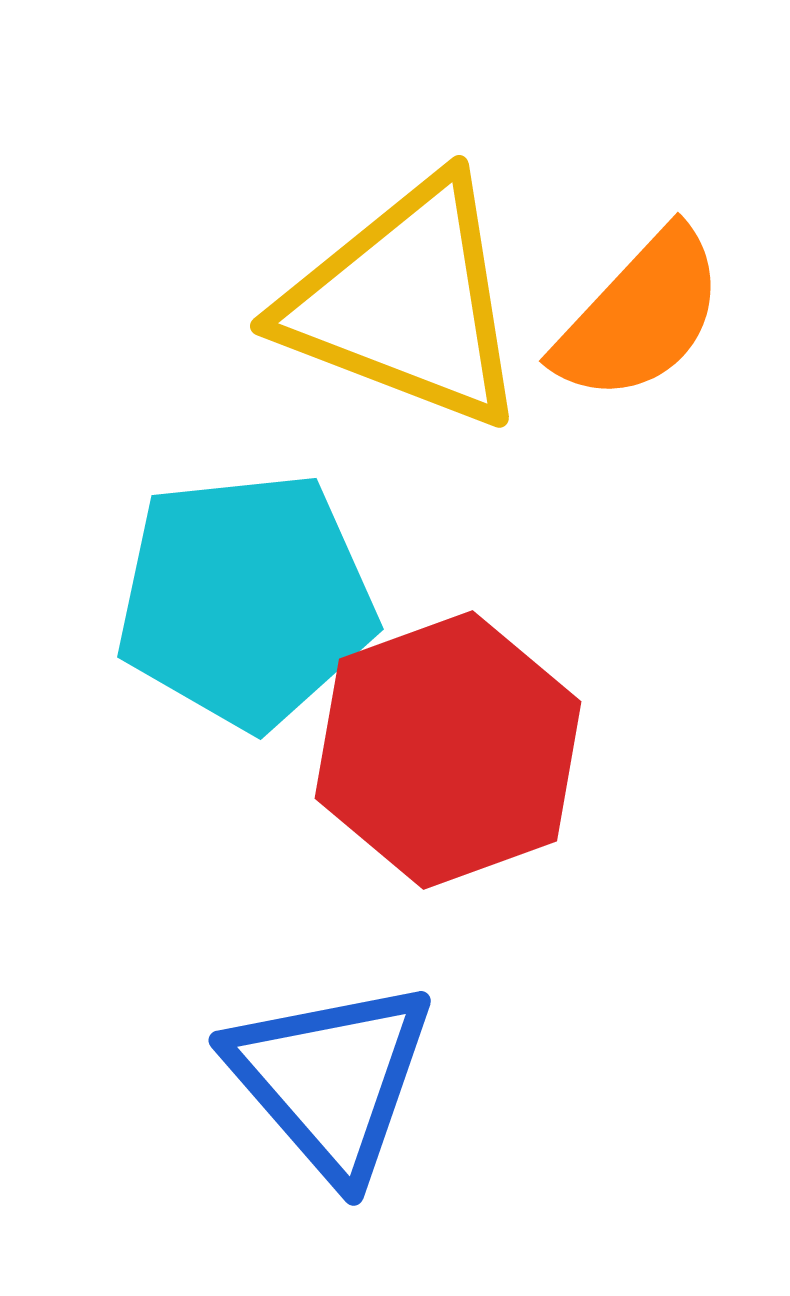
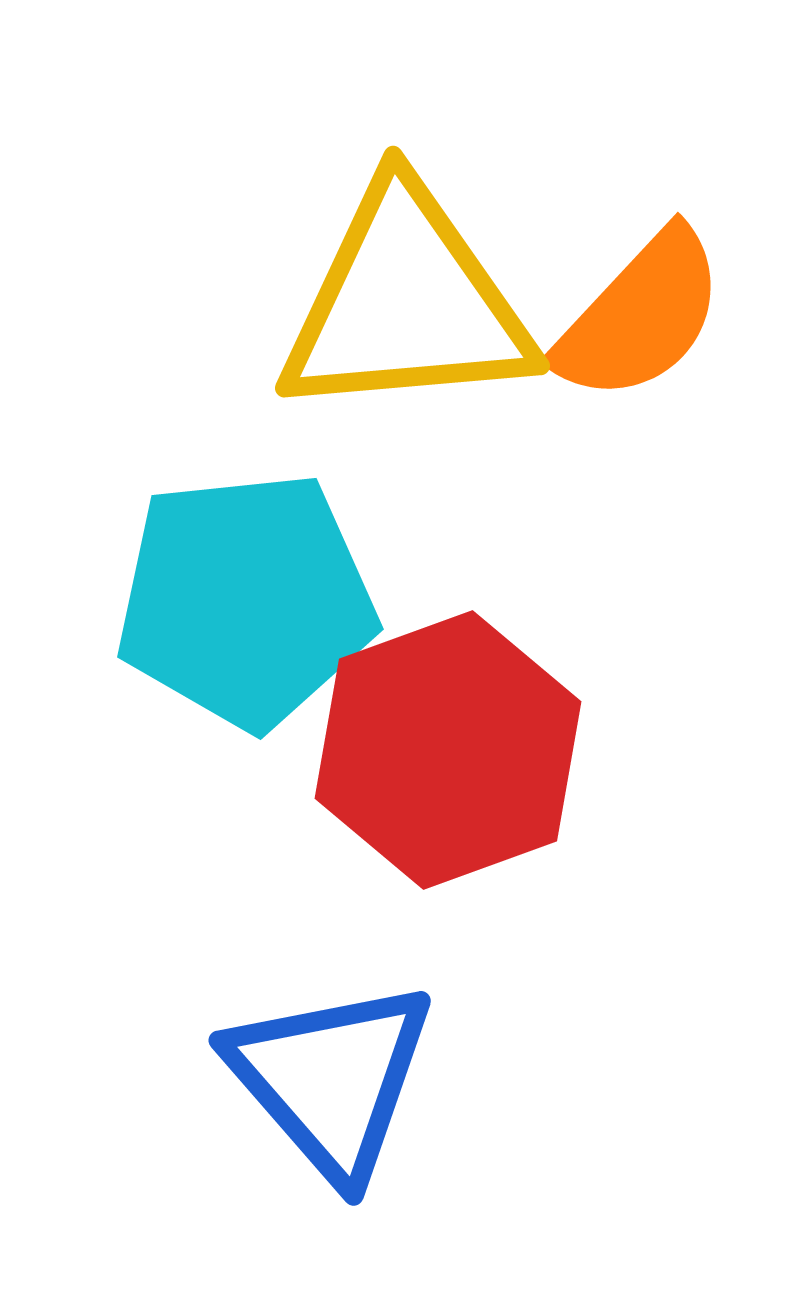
yellow triangle: rotated 26 degrees counterclockwise
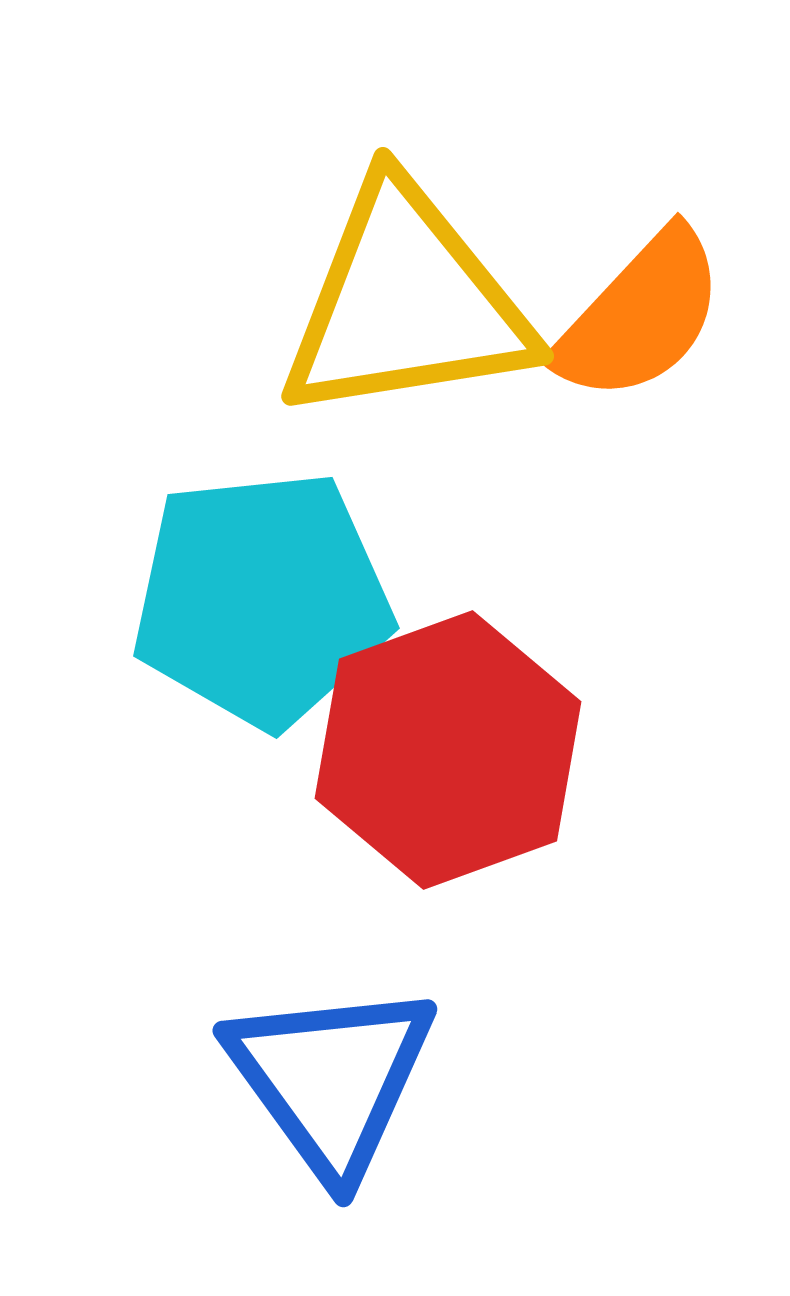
yellow triangle: rotated 4 degrees counterclockwise
cyan pentagon: moved 16 px right, 1 px up
blue triangle: rotated 5 degrees clockwise
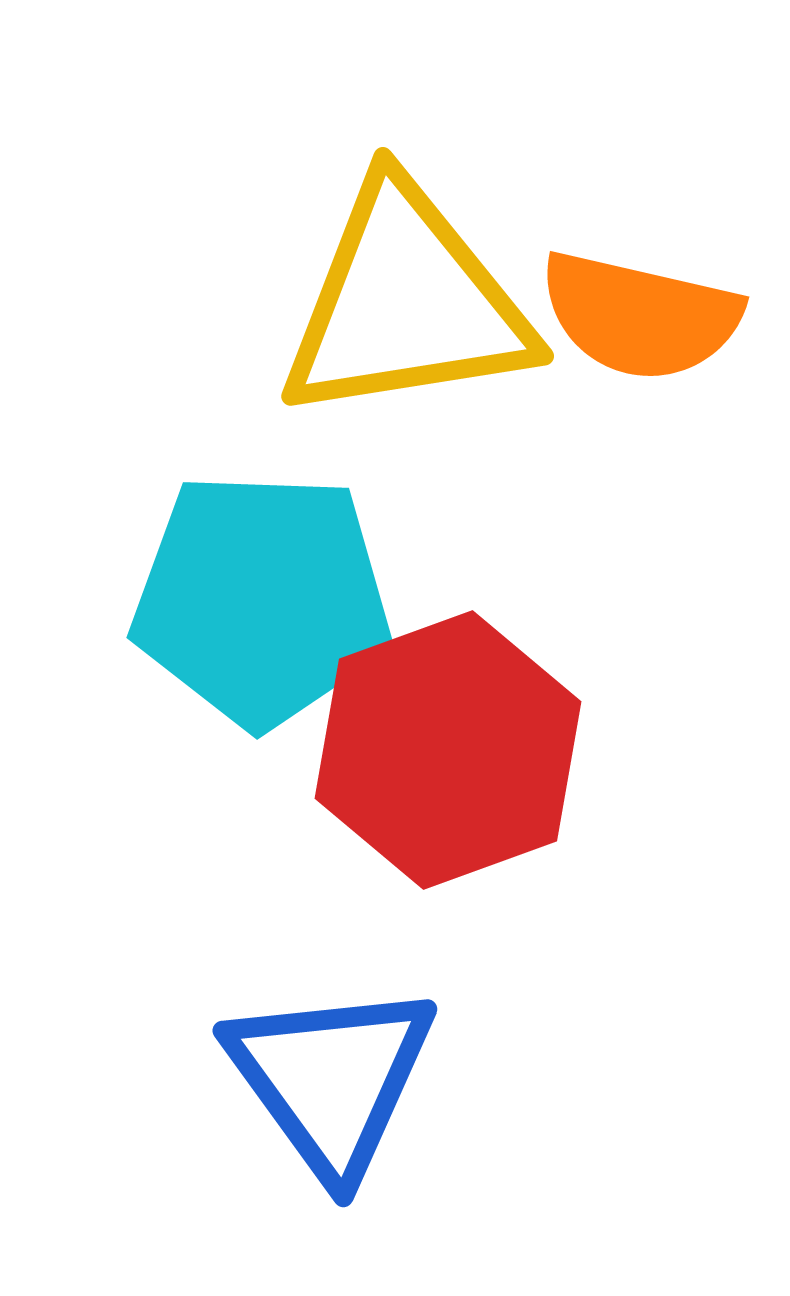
orange semicircle: rotated 60 degrees clockwise
cyan pentagon: rotated 8 degrees clockwise
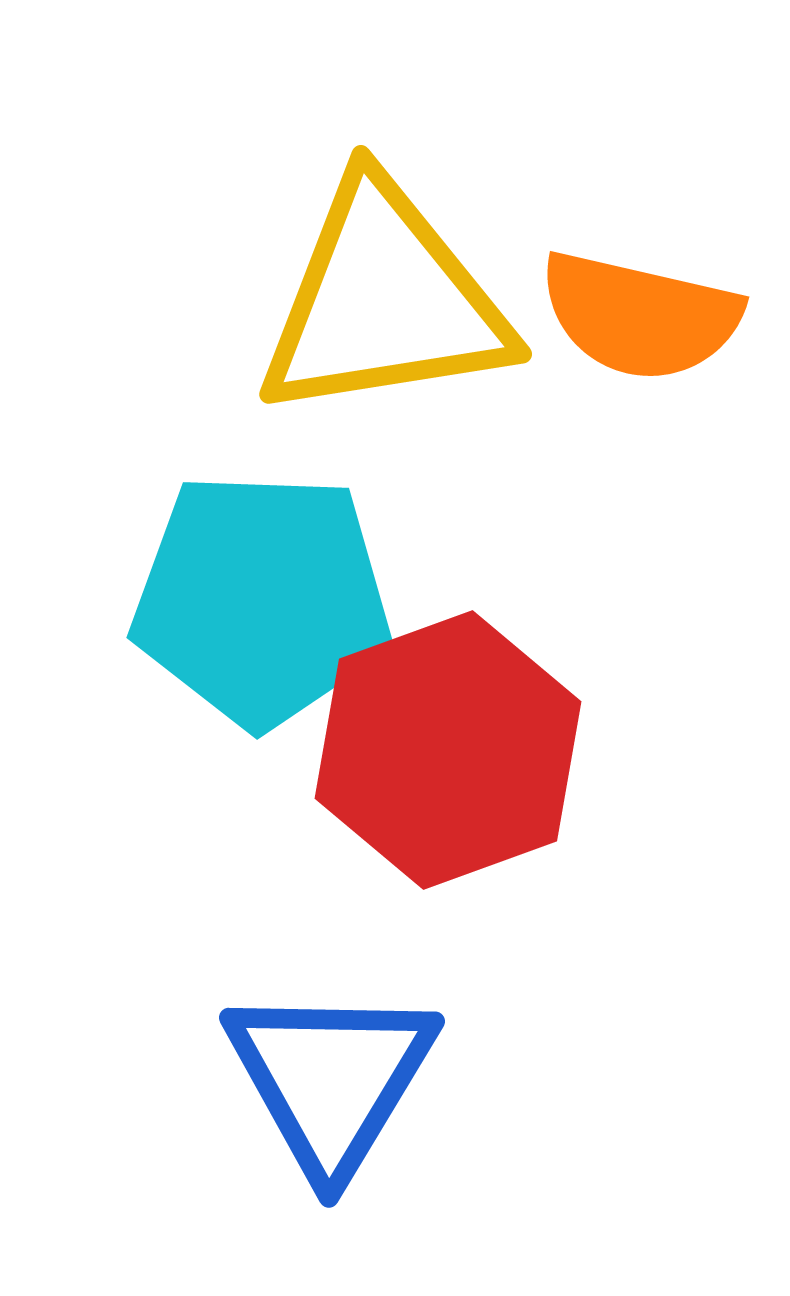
yellow triangle: moved 22 px left, 2 px up
blue triangle: rotated 7 degrees clockwise
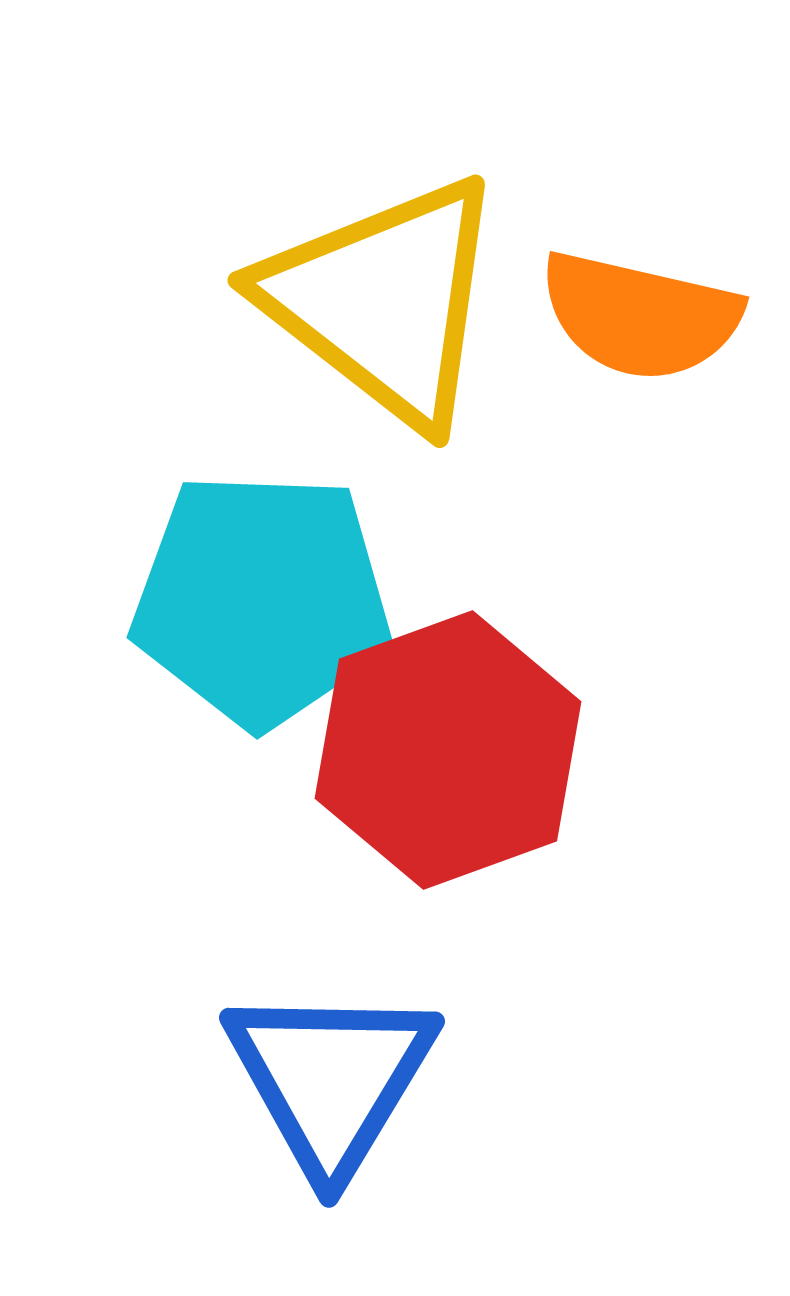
yellow triangle: rotated 47 degrees clockwise
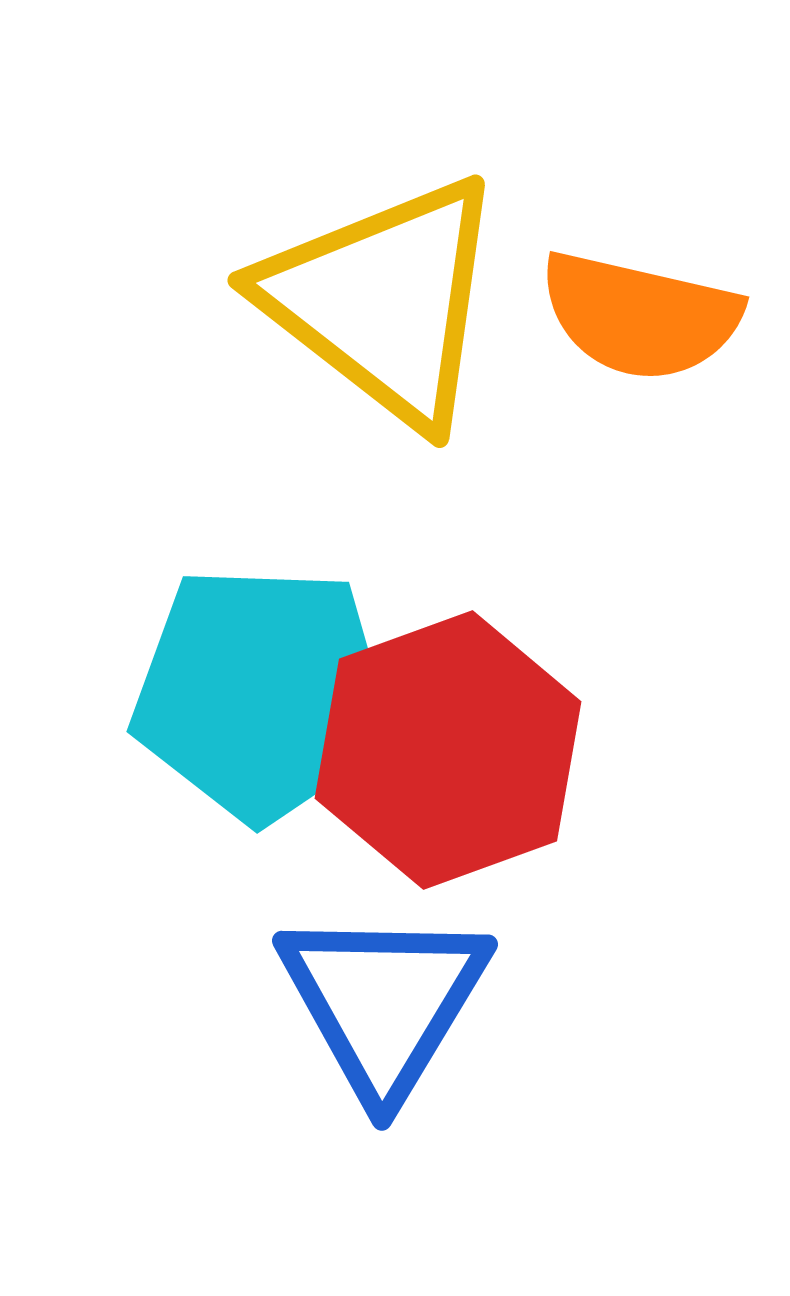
cyan pentagon: moved 94 px down
blue triangle: moved 53 px right, 77 px up
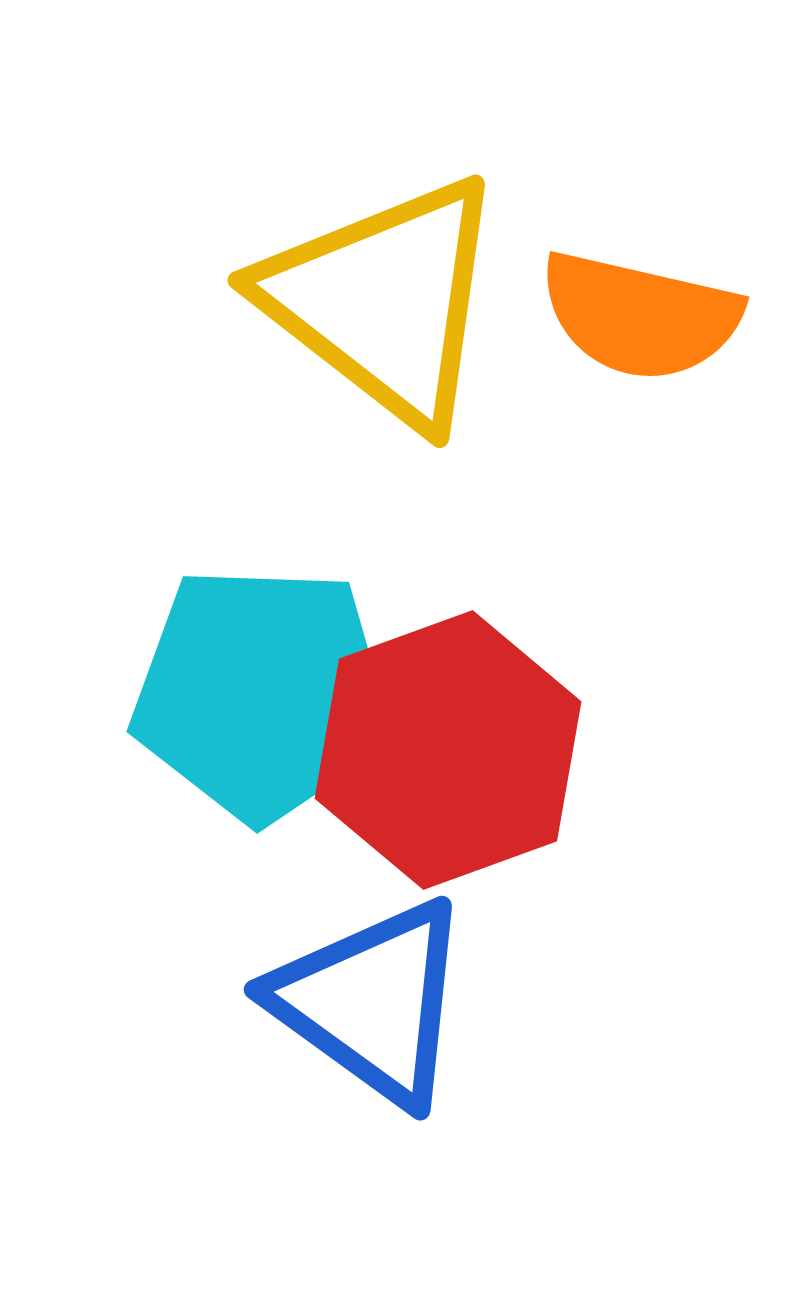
blue triangle: moved 12 px left; rotated 25 degrees counterclockwise
